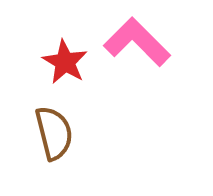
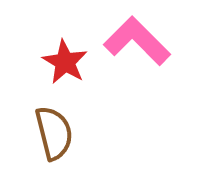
pink L-shape: moved 1 px up
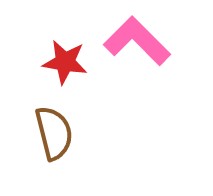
red star: rotated 21 degrees counterclockwise
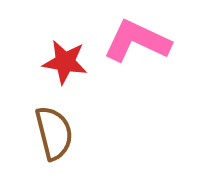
pink L-shape: rotated 20 degrees counterclockwise
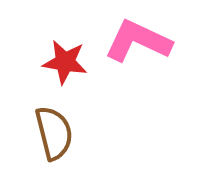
pink L-shape: moved 1 px right
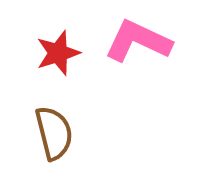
red star: moved 7 px left, 9 px up; rotated 27 degrees counterclockwise
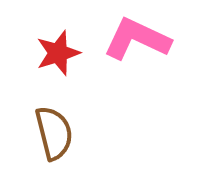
pink L-shape: moved 1 px left, 2 px up
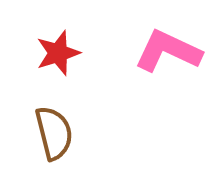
pink L-shape: moved 31 px right, 12 px down
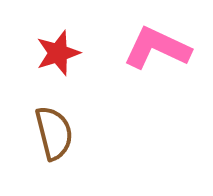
pink L-shape: moved 11 px left, 3 px up
